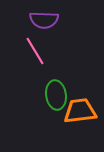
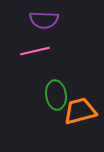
pink line: rotated 72 degrees counterclockwise
orange trapezoid: rotated 8 degrees counterclockwise
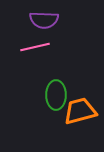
pink line: moved 4 px up
green ellipse: rotated 8 degrees clockwise
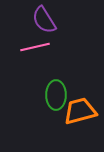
purple semicircle: rotated 56 degrees clockwise
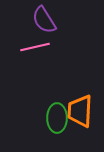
green ellipse: moved 1 px right, 23 px down
orange trapezoid: rotated 72 degrees counterclockwise
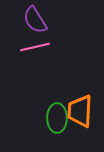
purple semicircle: moved 9 px left
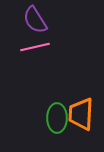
orange trapezoid: moved 1 px right, 3 px down
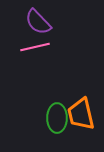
purple semicircle: moved 3 px right, 2 px down; rotated 12 degrees counterclockwise
orange trapezoid: rotated 16 degrees counterclockwise
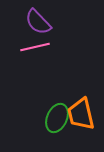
green ellipse: rotated 24 degrees clockwise
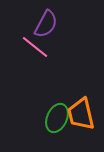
purple semicircle: moved 8 px right, 2 px down; rotated 108 degrees counterclockwise
pink line: rotated 52 degrees clockwise
